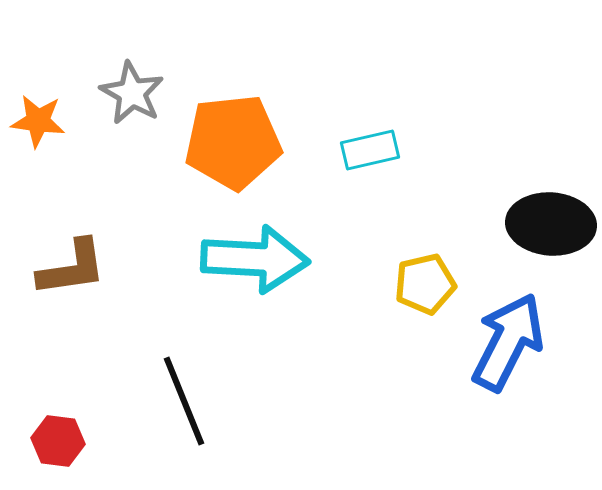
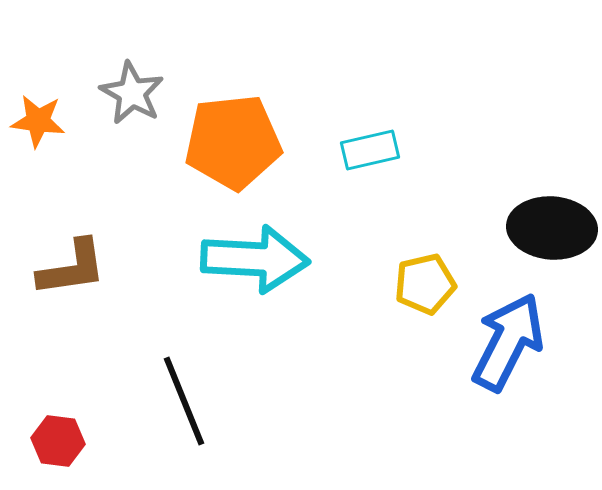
black ellipse: moved 1 px right, 4 px down
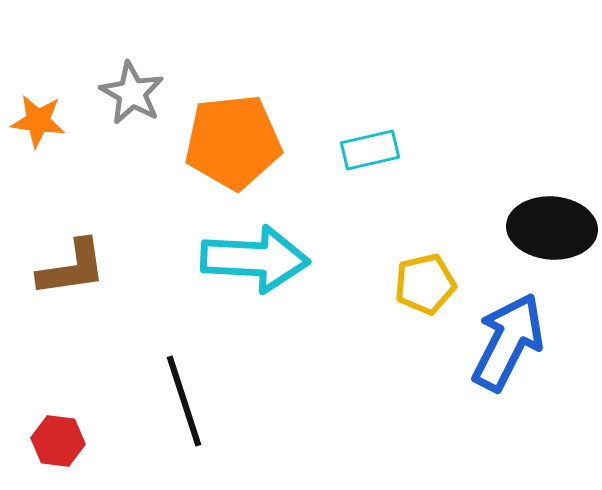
black line: rotated 4 degrees clockwise
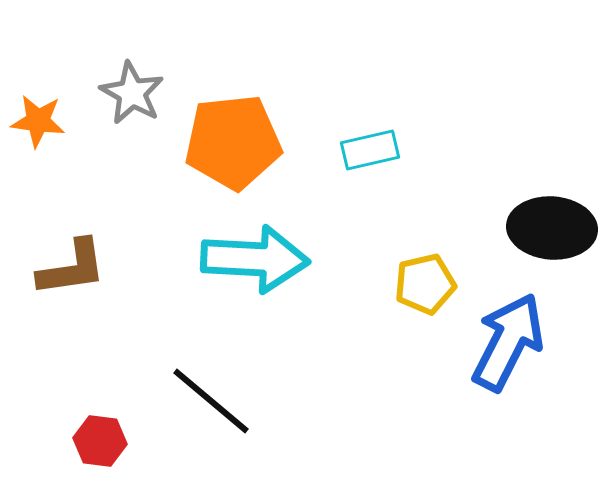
black line: moved 27 px right; rotated 32 degrees counterclockwise
red hexagon: moved 42 px right
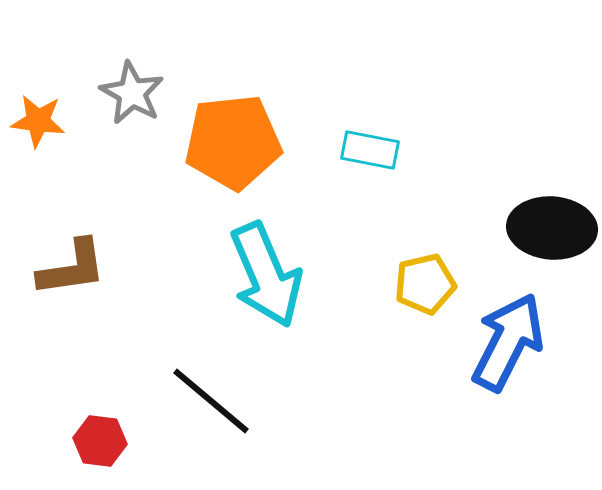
cyan rectangle: rotated 24 degrees clockwise
cyan arrow: moved 11 px right, 16 px down; rotated 64 degrees clockwise
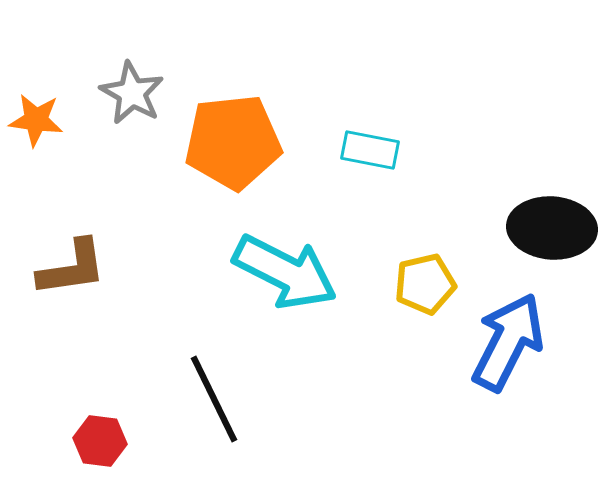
orange star: moved 2 px left, 1 px up
cyan arrow: moved 19 px right, 3 px up; rotated 40 degrees counterclockwise
black line: moved 3 px right, 2 px up; rotated 24 degrees clockwise
